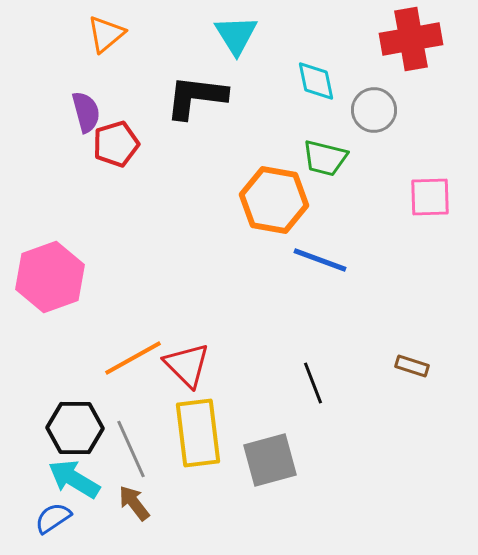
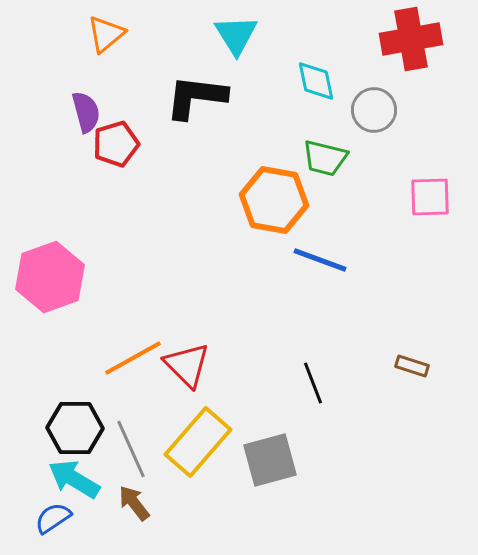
yellow rectangle: moved 9 px down; rotated 48 degrees clockwise
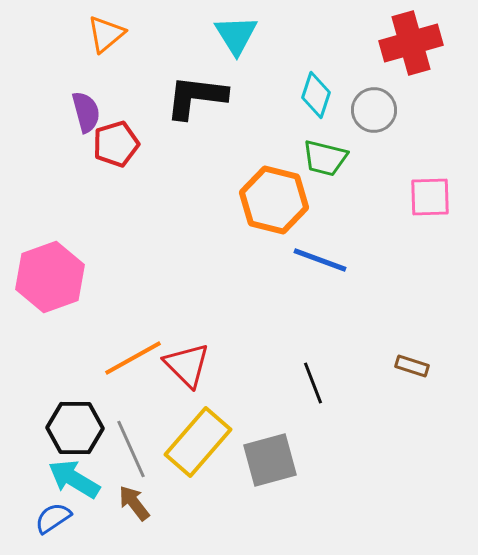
red cross: moved 4 px down; rotated 6 degrees counterclockwise
cyan diamond: moved 14 px down; rotated 30 degrees clockwise
orange hexagon: rotated 4 degrees clockwise
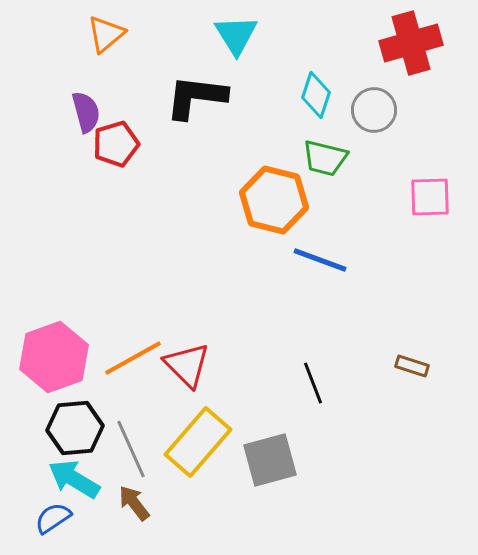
pink hexagon: moved 4 px right, 80 px down
black hexagon: rotated 6 degrees counterclockwise
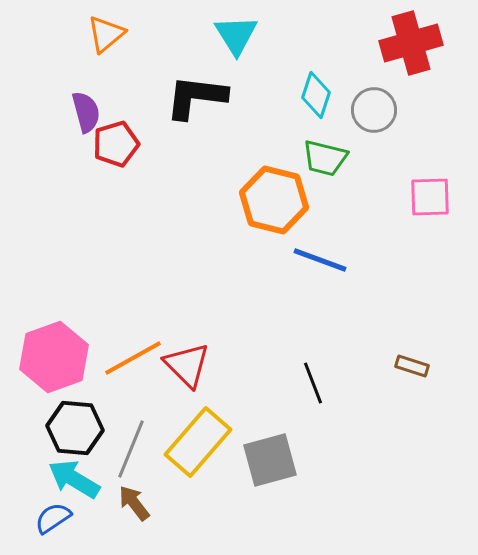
black hexagon: rotated 10 degrees clockwise
gray line: rotated 46 degrees clockwise
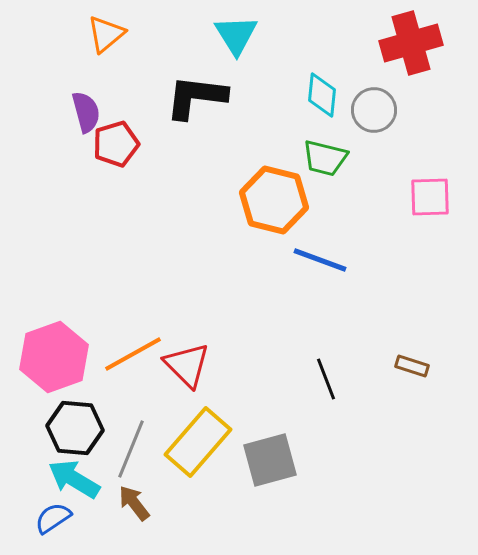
cyan diamond: moved 6 px right; rotated 12 degrees counterclockwise
orange line: moved 4 px up
black line: moved 13 px right, 4 px up
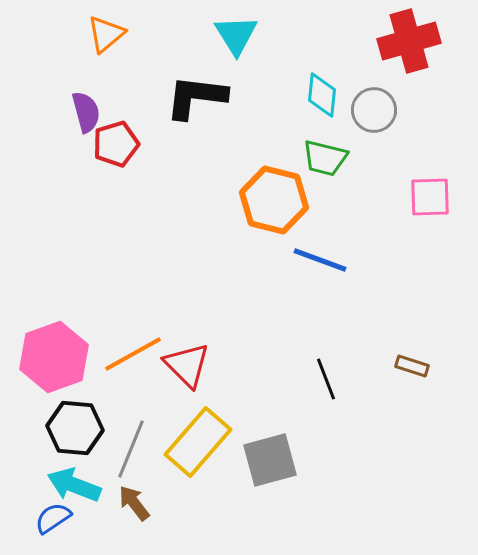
red cross: moved 2 px left, 2 px up
cyan arrow: moved 6 px down; rotated 10 degrees counterclockwise
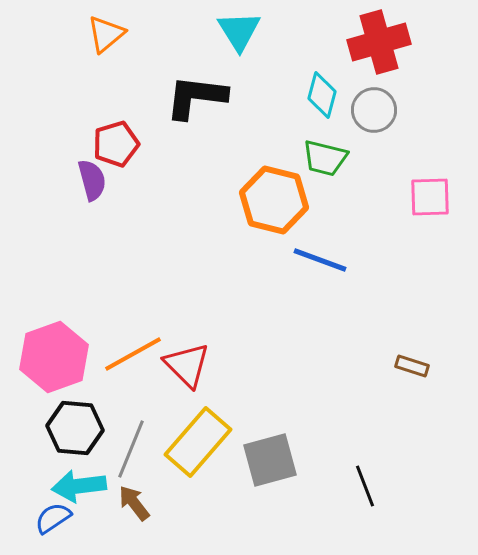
cyan triangle: moved 3 px right, 4 px up
red cross: moved 30 px left, 1 px down
cyan diamond: rotated 9 degrees clockwise
purple semicircle: moved 6 px right, 68 px down
black line: moved 39 px right, 107 px down
cyan arrow: moved 5 px right, 1 px down; rotated 28 degrees counterclockwise
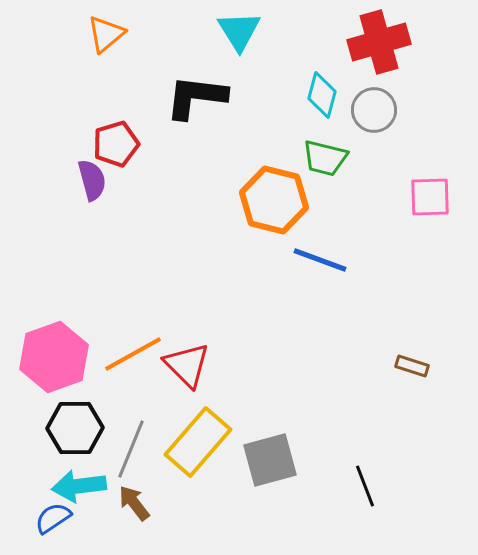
black hexagon: rotated 6 degrees counterclockwise
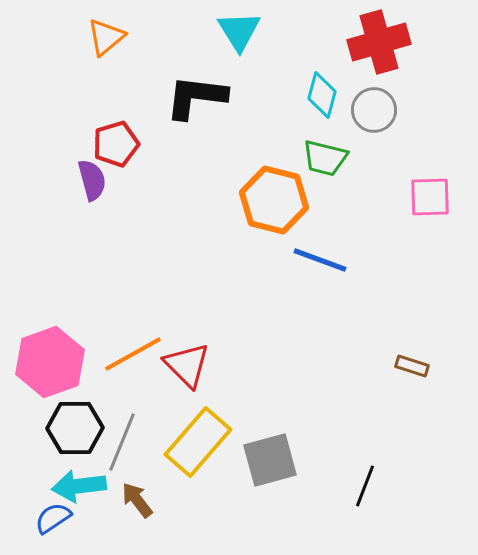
orange triangle: moved 3 px down
pink hexagon: moved 4 px left, 5 px down
gray line: moved 9 px left, 7 px up
black line: rotated 42 degrees clockwise
brown arrow: moved 3 px right, 3 px up
